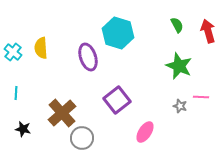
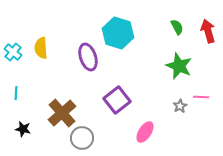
green semicircle: moved 2 px down
gray star: rotated 24 degrees clockwise
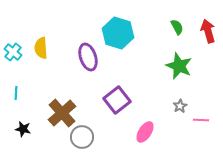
pink line: moved 23 px down
gray circle: moved 1 px up
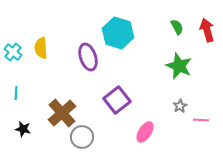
red arrow: moved 1 px left, 1 px up
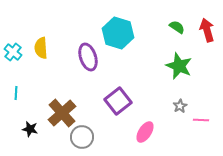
green semicircle: rotated 28 degrees counterclockwise
purple square: moved 1 px right, 1 px down
black star: moved 7 px right
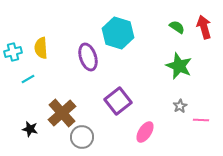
red arrow: moved 3 px left, 3 px up
cyan cross: rotated 36 degrees clockwise
cyan line: moved 12 px right, 14 px up; rotated 56 degrees clockwise
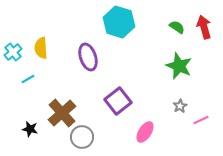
cyan hexagon: moved 1 px right, 11 px up
cyan cross: rotated 24 degrees counterclockwise
pink line: rotated 28 degrees counterclockwise
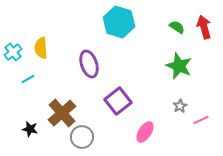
purple ellipse: moved 1 px right, 7 px down
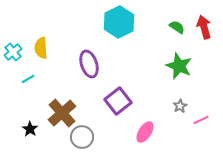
cyan hexagon: rotated 16 degrees clockwise
black star: rotated 21 degrees clockwise
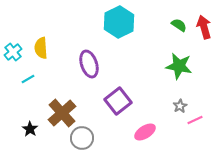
green semicircle: moved 2 px right, 2 px up
green star: rotated 12 degrees counterclockwise
pink line: moved 6 px left
pink ellipse: rotated 25 degrees clockwise
gray circle: moved 1 px down
